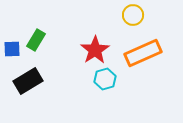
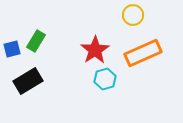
green rectangle: moved 1 px down
blue square: rotated 12 degrees counterclockwise
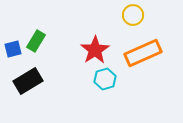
blue square: moved 1 px right
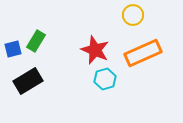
red star: rotated 16 degrees counterclockwise
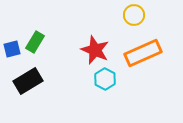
yellow circle: moved 1 px right
green rectangle: moved 1 px left, 1 px down
blue square: moved 1 px left
cyan hexagon: rotated 15 degrees counterclockwise
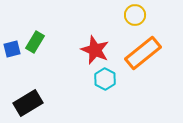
yellow circle: moved 1 px right
orange rectangle: rotated 15 degrees counterclockwise
black rectangle: moved 22 px down
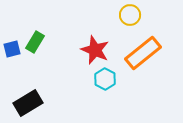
yellow circle: moved 5 px left
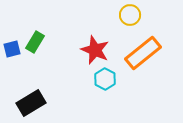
black rectangle: moved 3 px right
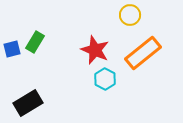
black rectangle: moved 3 px left
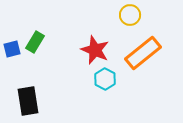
black rectangle: moved 2 px up; rotated 68 degrees counterclockwise
